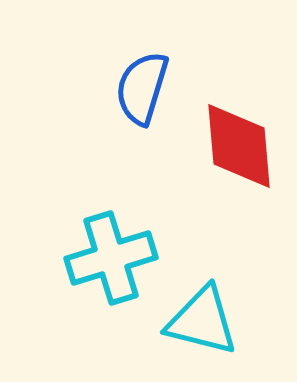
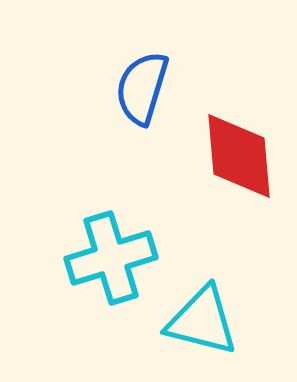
red diamond: moved 10 px down
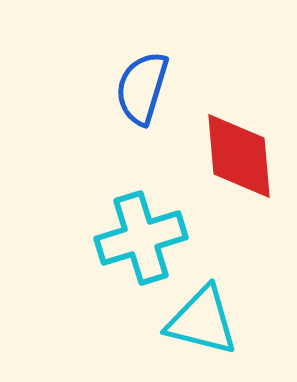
cyan cross: moved 30 px right, 20 px up
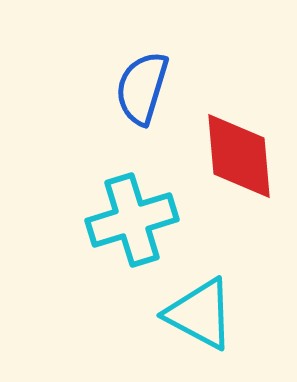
cyan cross: moved 9 px left, 18 px up
cyan triangle: moved 2 px left, 7 px up; rotated 14 degrees clockwise
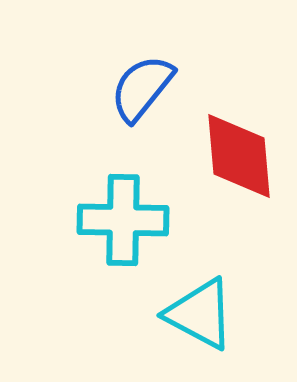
blue semicircle: rotated 22 degrees clockwise
cyan cross: moved 9 px left; rotated 18 degrees clockwise
